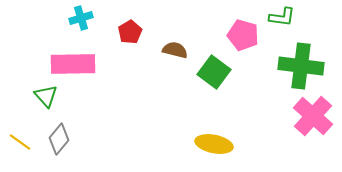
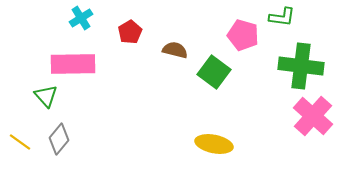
cyan cross: rotated 15 degrees counterclockwise
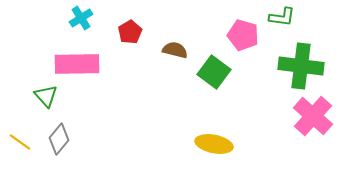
pink rectangle: moved 4 px right
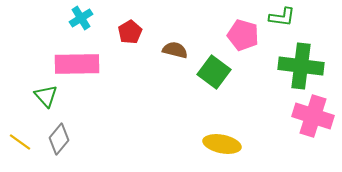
pink cross: rotated 24 degrees counterclockwise
yellow ellipse: moved 8 px right
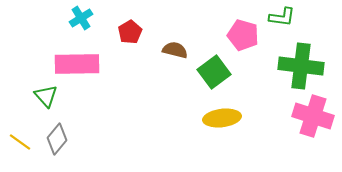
green square: rotated 16 degrees clockwise
gray diamond: moved 2 px left
yellow ellipse: moved 26 px up; rotated 18 degrees counterclockwise
